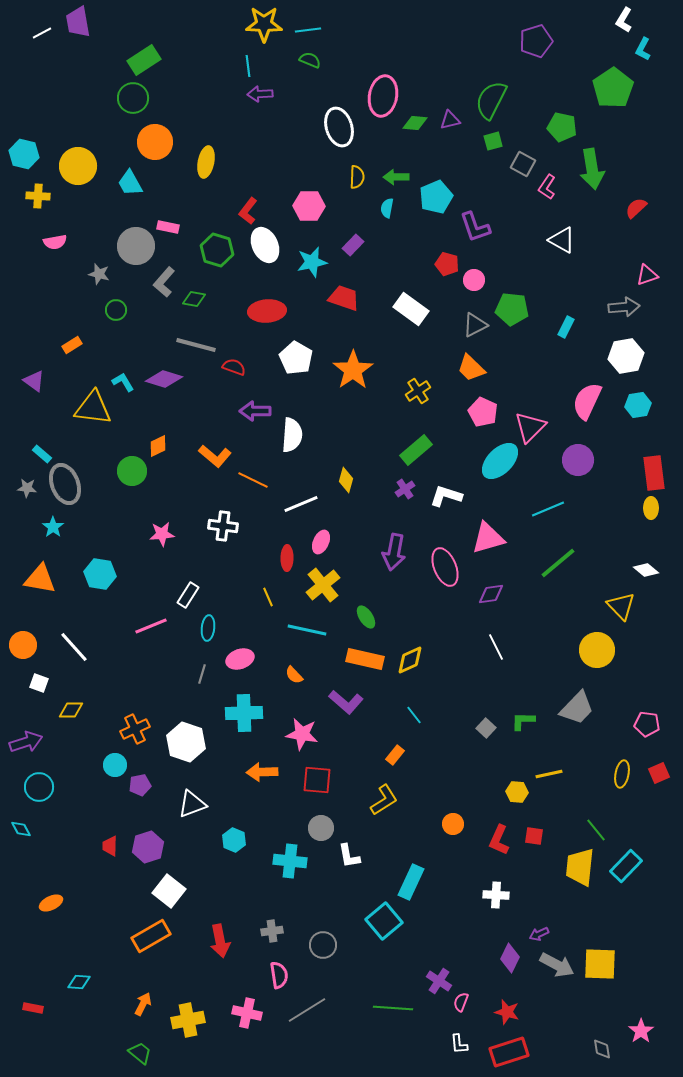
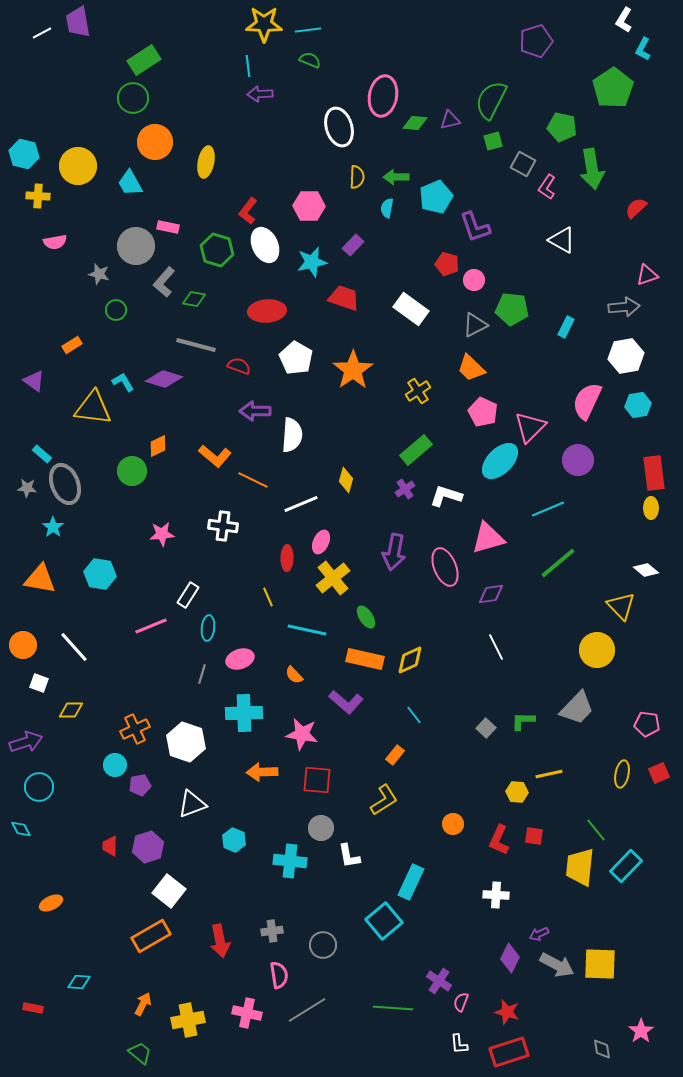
red semicircle at (234, 367): moved 5 px right, 1 px up
yellow cross at (323, 585): moved 10 px right, 7 px up
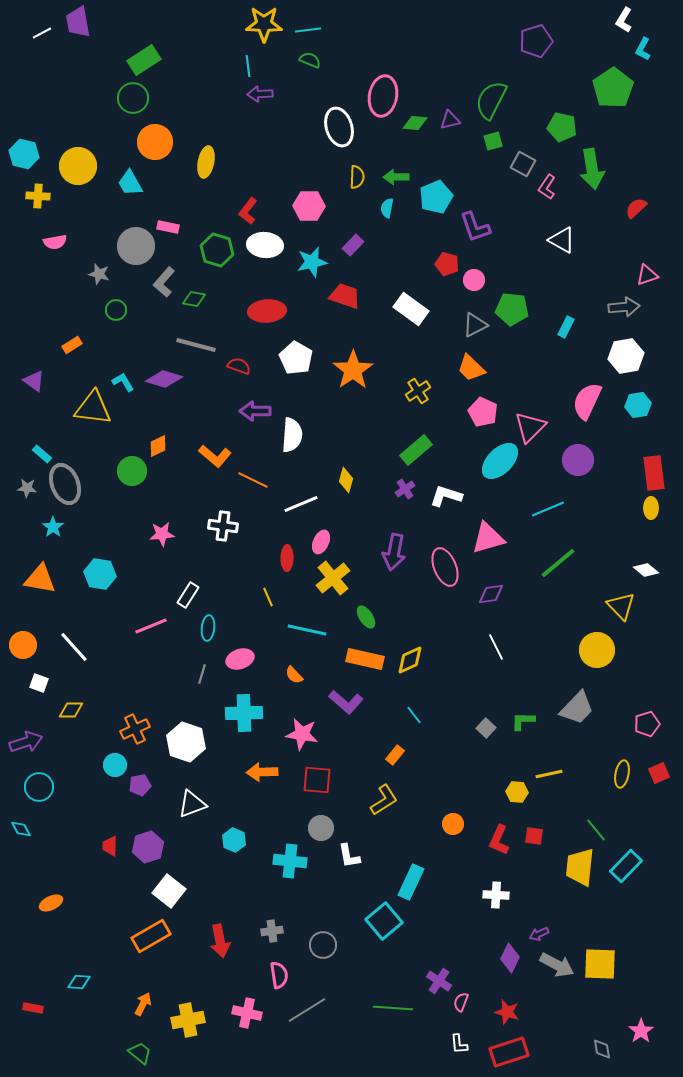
white ellipse at (265, 245): rotated 60 degrees counterclockwise
red trapezoid at (344, 298): moved 1 px right, 2 px up
pink pentagon at (647, 724): rotated 25 degrees counterclockwise
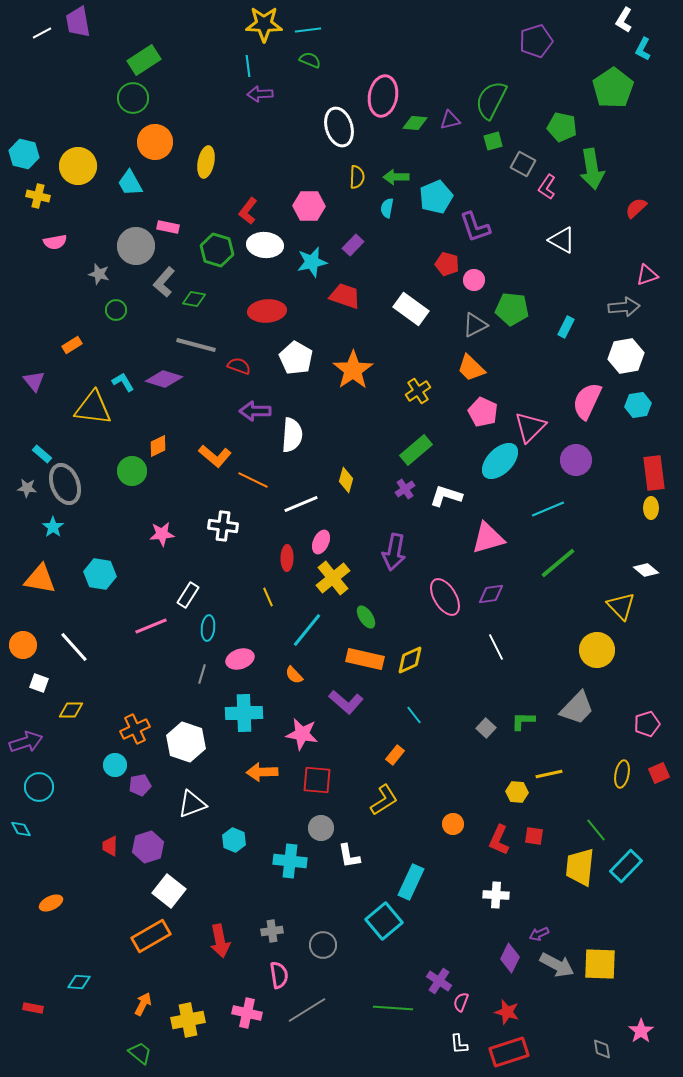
yellow cross at (38, 196): rotated 10 degrees clockwise
purple triangle at (34, 381): rotated 15 degrees clockwise
purple circle at (578, 460): moved 2 px left
pink ellipse at (445, 567): moved 30 px down; rotated 9 degrees counterclockwise
cyan line at (307, 630): rotated 63 degrees counterclockwise
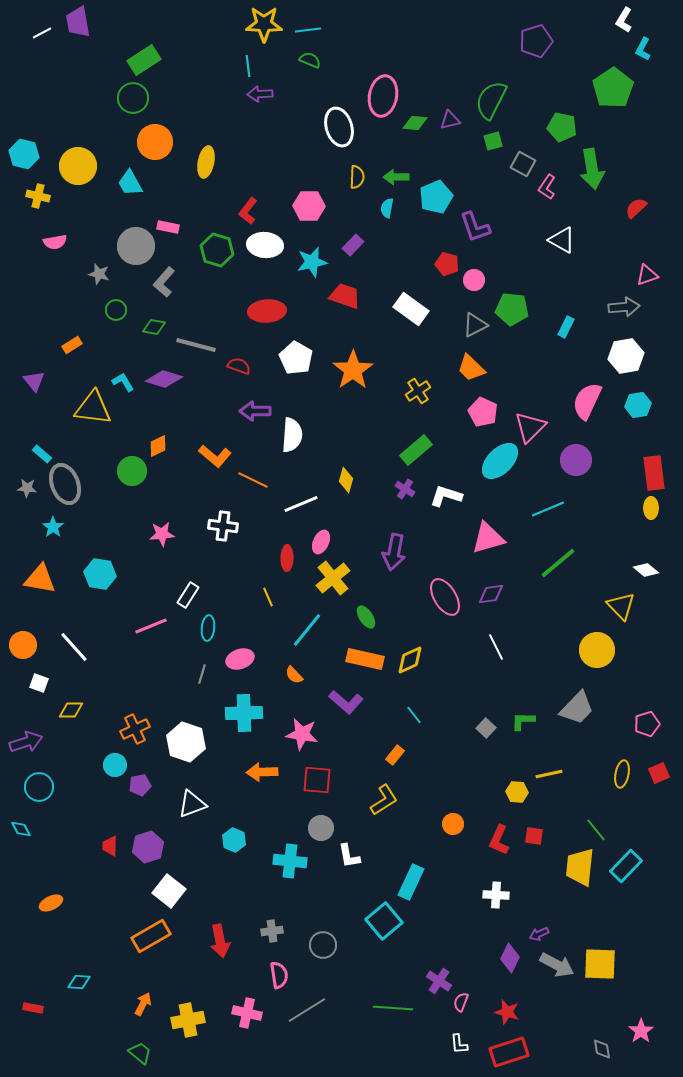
green diamond at (194, 299): moved 40 px left, 28 px down
purple cross at (405, 489): rotated 24 degrees counterclockwise
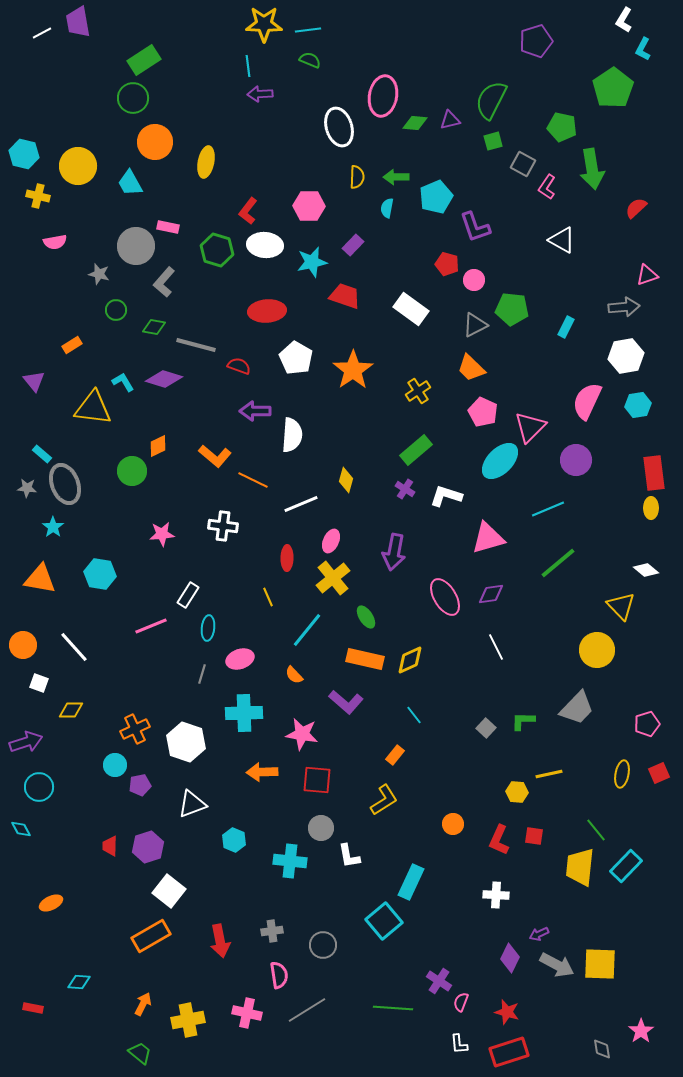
pink ellipse at (321, 542): moved 10 px right, 1 px up
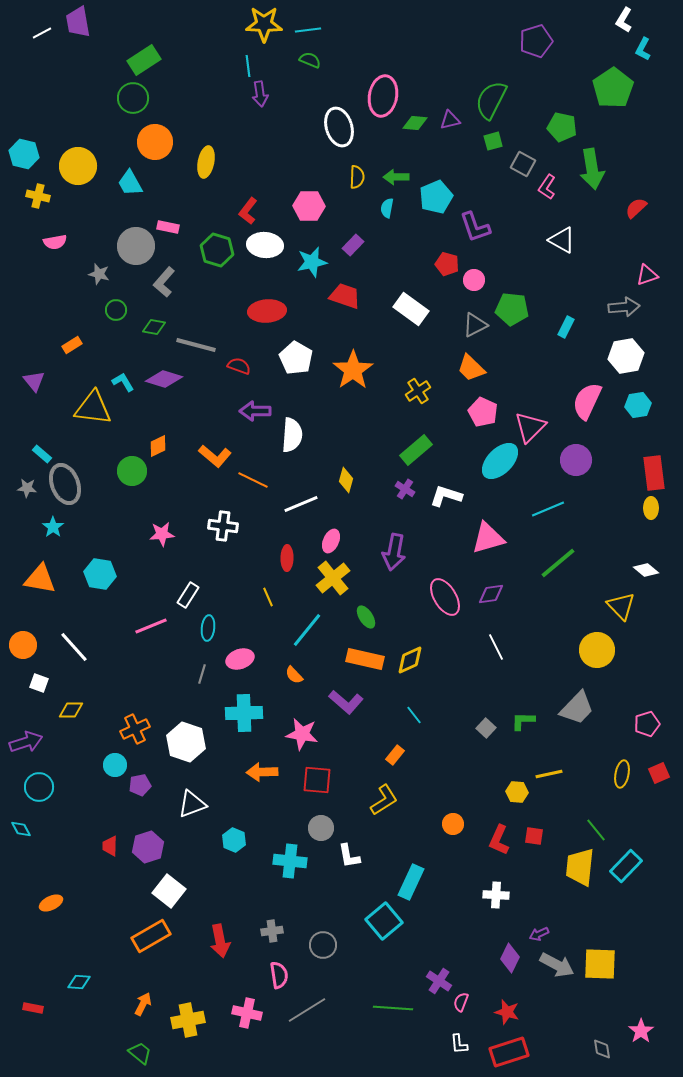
purple arrow at (260, 94): rotated 95 degrees counterclockwise
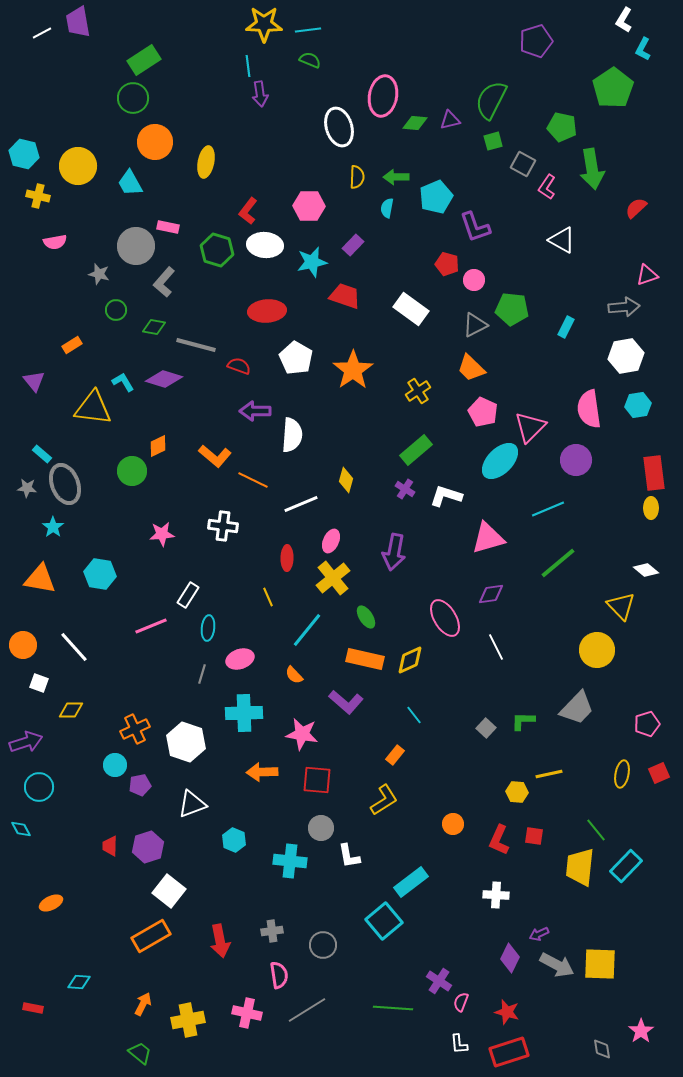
pink semicircle at (587, 401): moved 2 px right, 8 px down; rotated 33 degrees counterclockwise
pink ellipse at (445, 597): moved 21 px down
cyan rectangle at (411, 882): rotated 28 degrees clockwise
